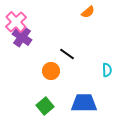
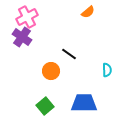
pink cross: moved 11 px right, 5 px up; rotated 15 degrees clockwise
black line: moved 2 px right
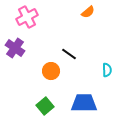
purple cross: moved 7 px left, 11 px down
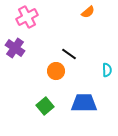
orange circle: moved 5 px right
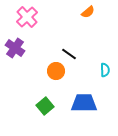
pink cross: rotated 15 degrees counterclockwise
cyan semicircle: moved 2 px left
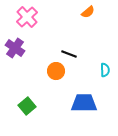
black line: rotated 14 degrees counterclockwise
green square: moved 18 px left
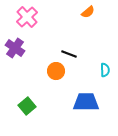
blue trapezoid: moved 2 px right, 1 px up
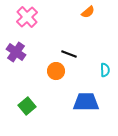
purple cross: moved 1 px right, 4 px down
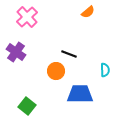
blue trapezoid: moved 6 px left, 8 px up
green square: rotated 12 degrees counterclockwise
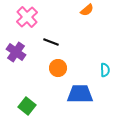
orange semicircle: moved 1 px left, 2 px up
black line: moved 18 px left, 12 px up
orange circle: moved 2 px right, 3 px up
